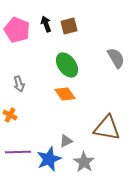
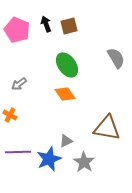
gray arrow: rotated 70 degrees clockwise
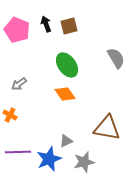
gray star: rotated 25 degrees clockwise
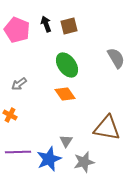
gray triangle: rotated 32 degrees counterclockwise
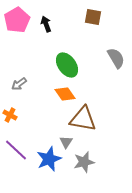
brown square: moved 24 px right, 9 px up; rotated 24 degrees clockwise
pink pentagon: moved 10 px up; rotated 20 degrees clockwise
brown triangle: moved 24 px left, 9 px up
gray triangle: moved 1 px down
purple line: moved 2 px left, 2 px up; rotated 45 degrees clockwise
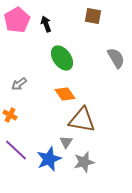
brown square: moved 1 px up
green ellipse: moved 5 px left, 7 px up
brown triangle: moved 1 px left, 1 px down
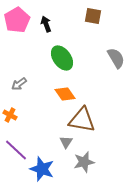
blue star: moved 7 px left, 10 px down; rotated 30 degrees counterclockwise
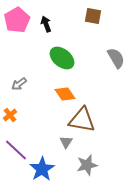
green ellipse: rotated 15 degrees counterclockwise
orange cross: rotated 24 degrees clockwise
gray star: moved 3 px right, 3 px down
blue star: rotated 20 degrees clockwise
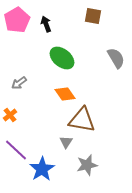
gray arrow: moved 1 px up
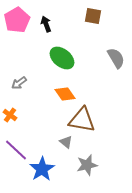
orange cross: rotated 16 degrees counterclockwise
gray triangle: rotated 24 degrees counterclockwise
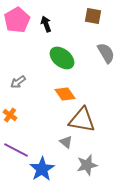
gray semicircle: moved 10 px left, 5 px up
gray arrow: moved 1 px left, 1 px up
purple line: rotated 15 degrees counterclockwise
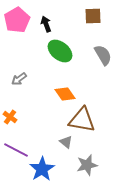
brown square: rotated 12 degrees counterclockwise
gray semicircle: moved 3 px left, 2 px down
green ellipse: moved 2 px left, 7 px up
gray arrow: moved 1 px right, 3 px up
orange cross: moved 2 px down
